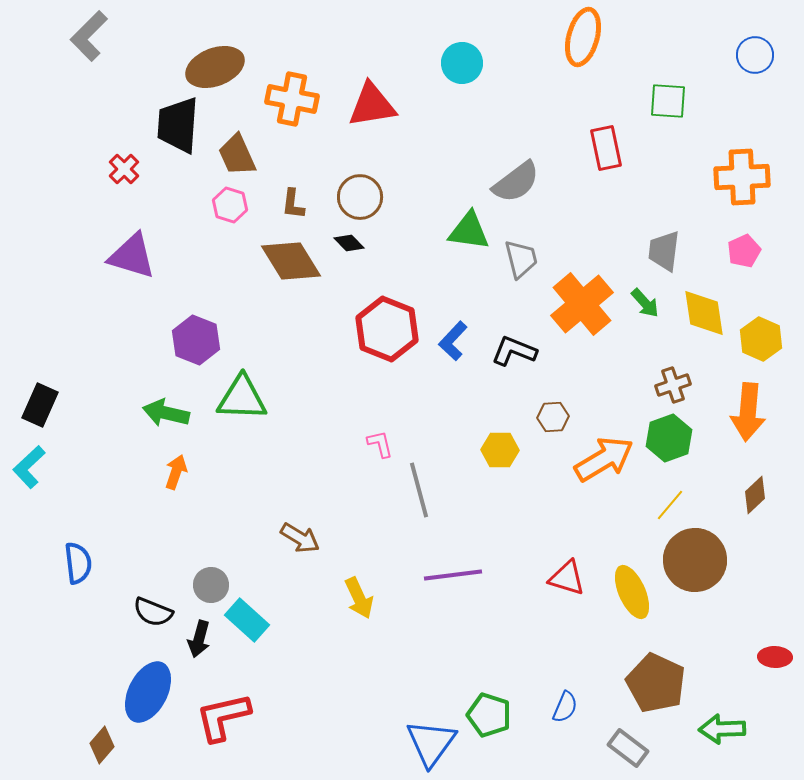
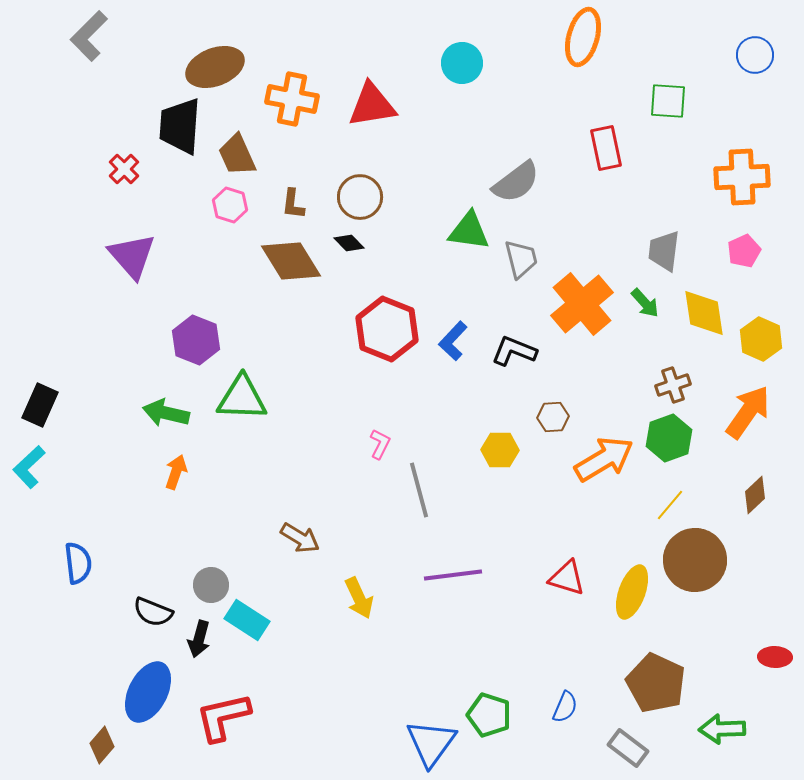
black trapezoid at (178, 125): moved 2 px right, 1 px down
purple triangle at (132, 256): rotated 32 degrees clockwise
orange arrow at (748, 412): rotated 150 degrees counterclockwise
pink L-shape at (380, 444): rotated 40 degrees clockwise
yellow ellipse at (632, 592): rotated 44 degrees clockwise
cyan rectangle at (247, 620): rotated 9 degrees counterclockwise
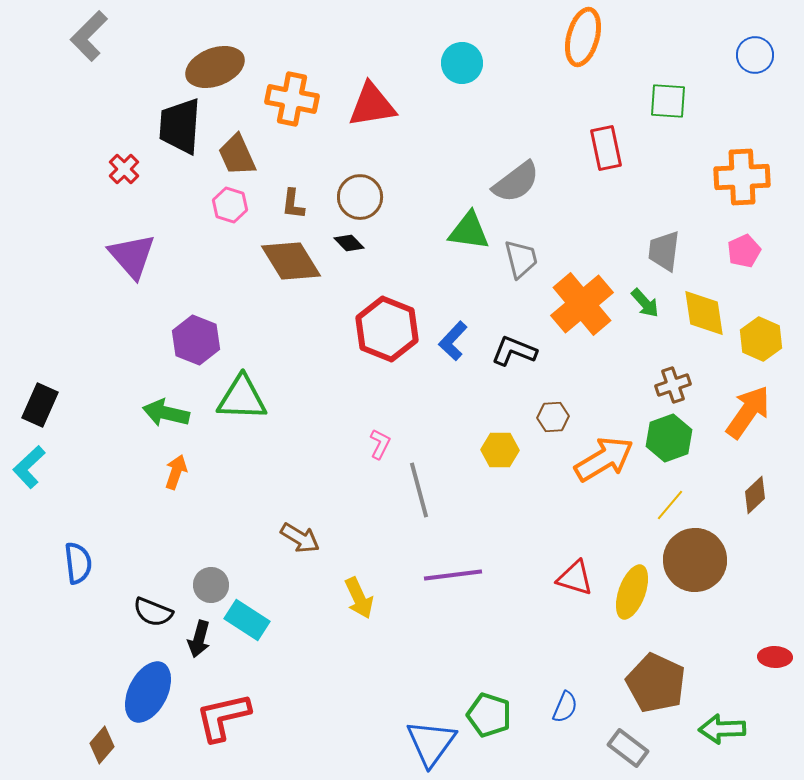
red triangle at (567, 578): moved 8 px right
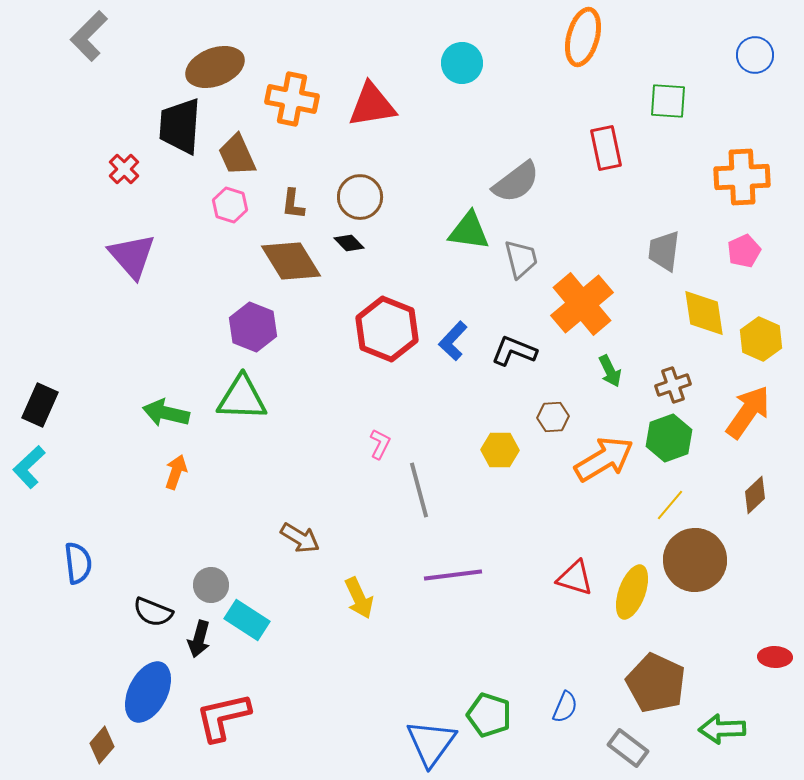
green arrow at (645, 303): moved 35 px left, 68 px down; rotated 16 degrees clockwise
purple hexagon at (196, 340): moved 57 px right, 13 px up
